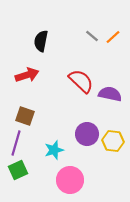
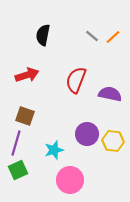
black semicircle: moved 2 px right, 6 px up
red semicircle: moved 5 px left, 1 px up; rotated 112 degrees counterclockwise
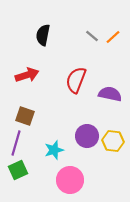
purple circle: moved 2 px down
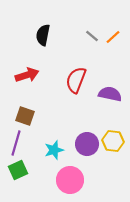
purple circle: moved 8 px down
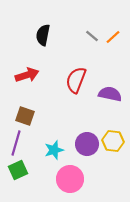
pink circle: moved 1 px up
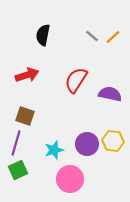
red semicircle: rotated 12 degrees clockwise
